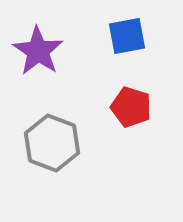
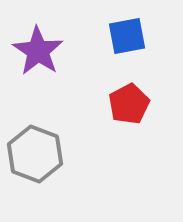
red pentagon: moved 2 px left, 3 px up; rotated 27 degrees clockwise
gray hexagon: moved 17 px left, 11 px down
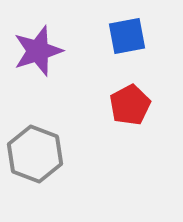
purple star: rotated 21 degrees clockwise
red pentagon: moved 1 px right, 1 px down
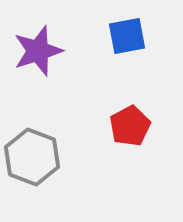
red pentagon: moved 21 px down
gray hexagon: moved 3 px left, 3 px down
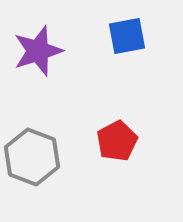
red pentagon: moved 13 px left, 15 px down
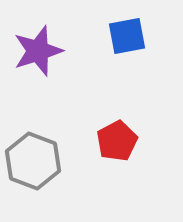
gray hexagon: moved 1 px right, 4 px down
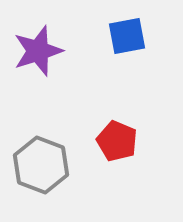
red pentagon: rotated 21 degrees counterclockwise
gray hexagon: moved 8 px right, 4 px down
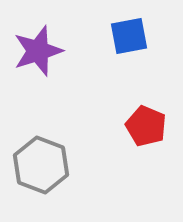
blue square: moved 2 px right
red pentagon: moved 29 px right, 15 px up
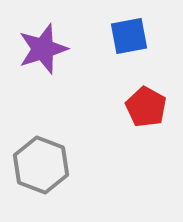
purple star: moved 5 px right, 2 px up
red pentagon: moved 19 px up; rotated 6 degrees clockwise
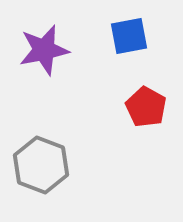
purple star: moved 1 px right, 1 px down; rotated 6 degrees clockwise
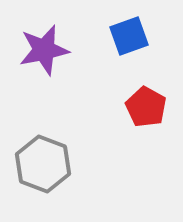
blue square: rotated 9 degrees counterclockwise
gray hexagon: moved 2 px right, 1 px up
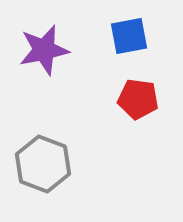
blue square: rotated 9 degrees clockwise
red pentagon: moved 8 px left, 8 px up; rotated 21 degrees counterclockwise
